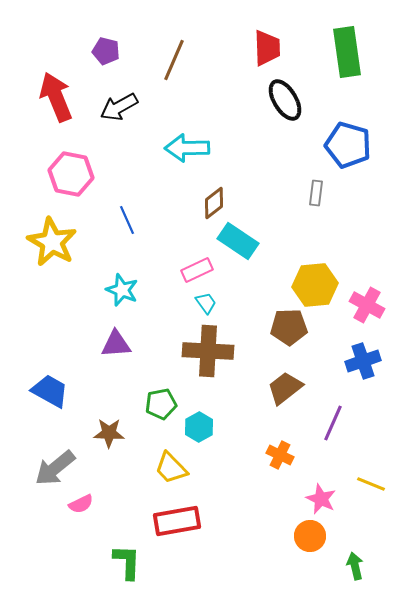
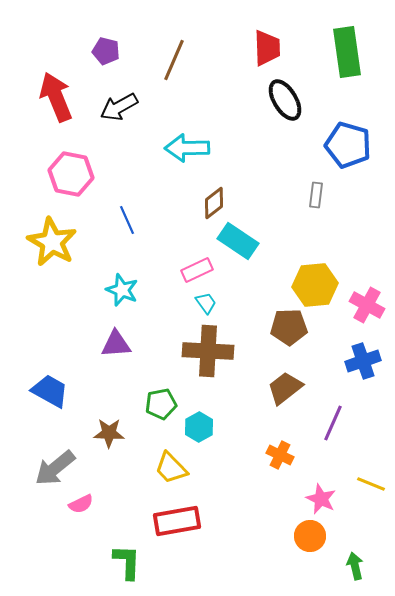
gray rectangle: moved 2 px down
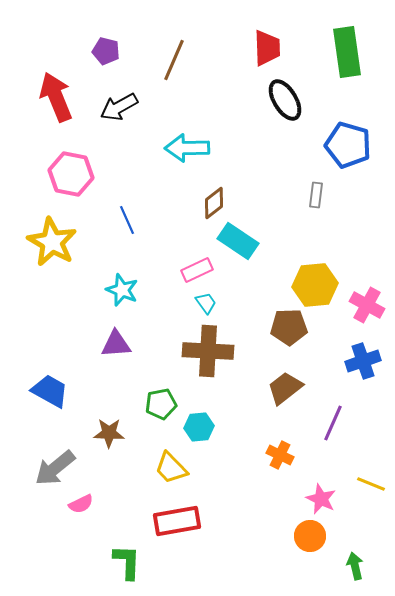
cyan hexagon: rotated 24 degrees clockwise
